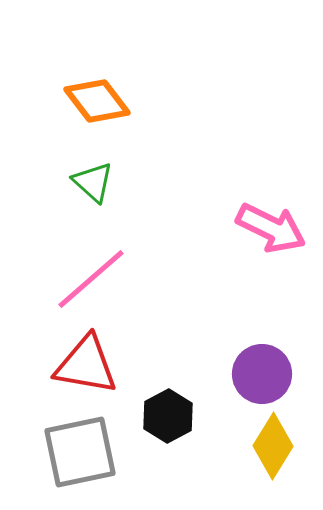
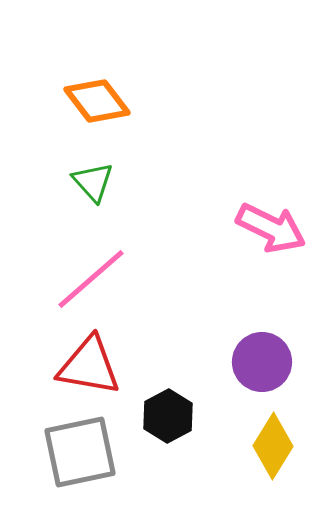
green triangle: rotated 6 degrees clockwise
red triangle: moved 3 px right, 1 px down
purple circle: moved 12 px up
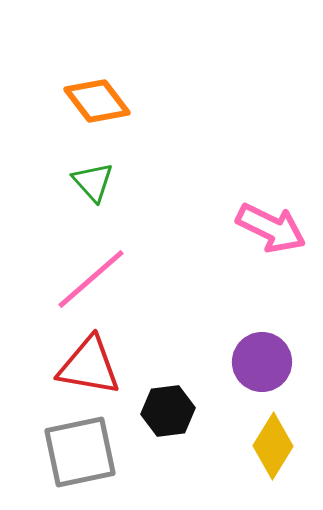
black hexagon: moved 5 px up; rotated 21 degrees clockwise
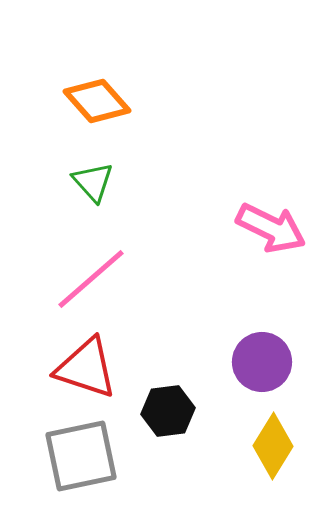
orange diamond: rotated 4 degrees counterclockwise
red triangle: moved 3 px left, 2 px down; rotated 8 degrees clockwise
gray square: moved 1 px right, 4 px down
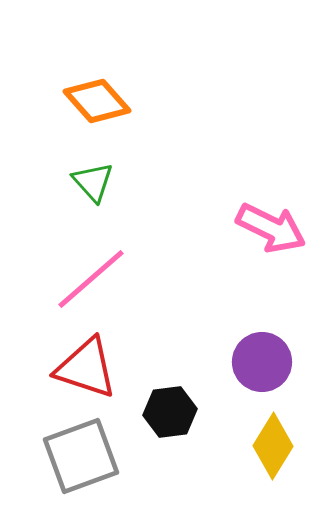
black hexagon: moved 2 px right, 1 px down
gray square: rotated 8 degrees counterclockwise
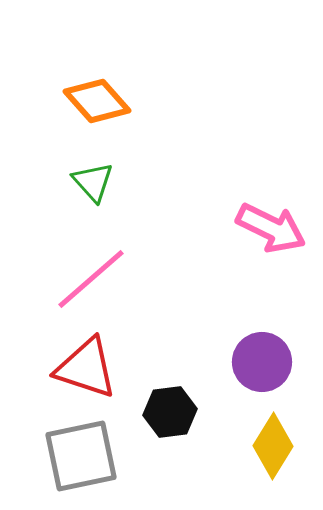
gray square: rotated 8 degrees clockwise
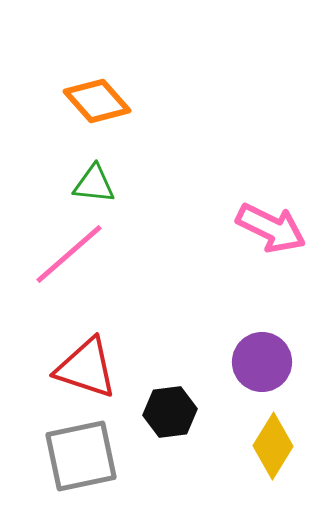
green triangle: moved 1 px right, 2 px down; rotated 42 degrees counterclockwise
pink line: moved 22 px left, 25 px up
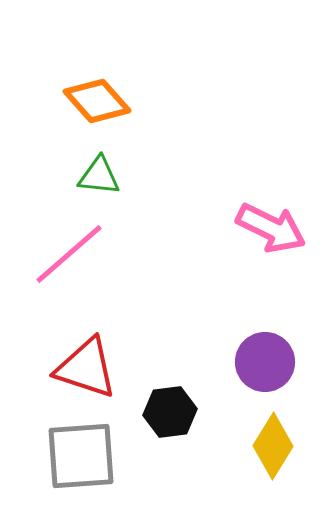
green triangle: moved 5 px right, 8 px up
purple circle: moved 3 px right
gray square: rotated 8 degrees clockwise
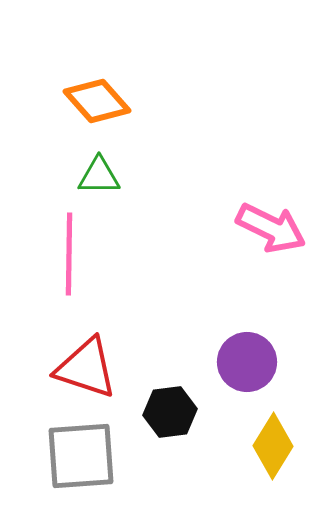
green triangle: rotated 6 degrees counterclockwise
pink line: rotated 48 degrees counterclockwise
purple circle: moved 18 px left
